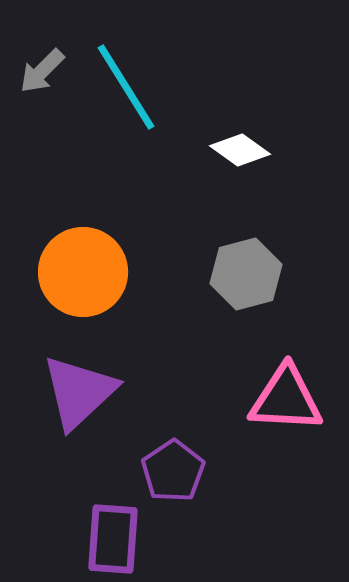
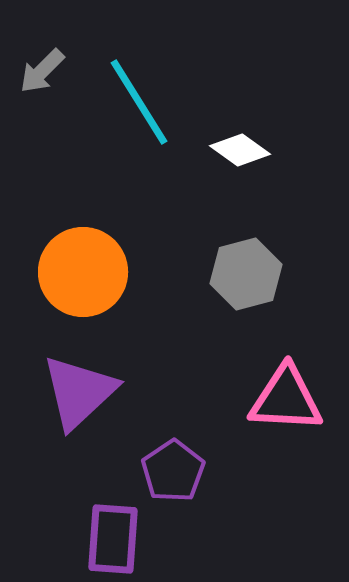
cyan line: moved 13 px right, 15 px down
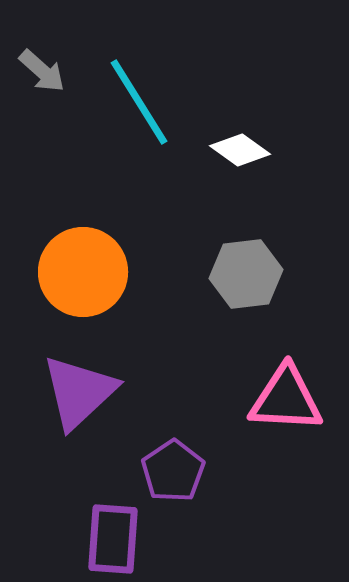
gray arrow: rotated 93 degrees counterclockwise
gray hexagon: rotated 8 degrees clockwise
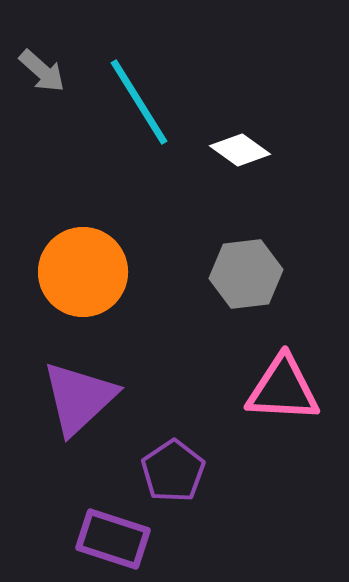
purple triangle: moved 6 px down
pink triangle: moved 3 px left, 10 px up
purple rectangle: rotated 76 degrees counterclockwise
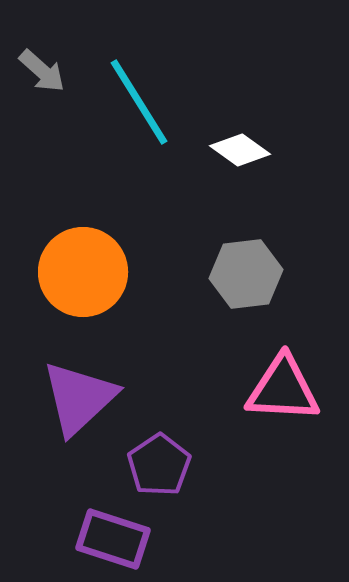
purple pentagon: moved 14 px left, 6 px up
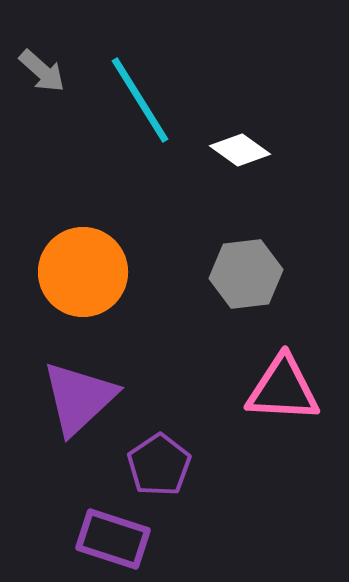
cyan line: moved 1 px right, 2 px up
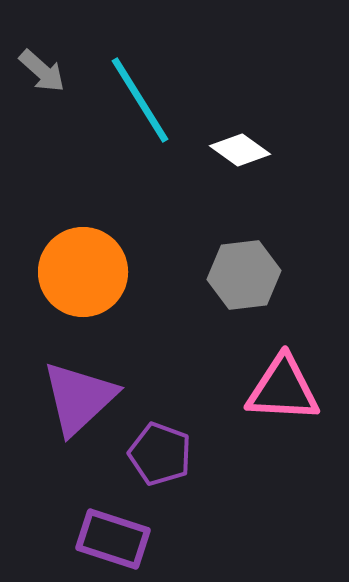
gray hexagon: moved 2 px left, 1 px down
purple pentagon: moved 1 px right, 11 px up; rotated 18 degrees counterclockwise
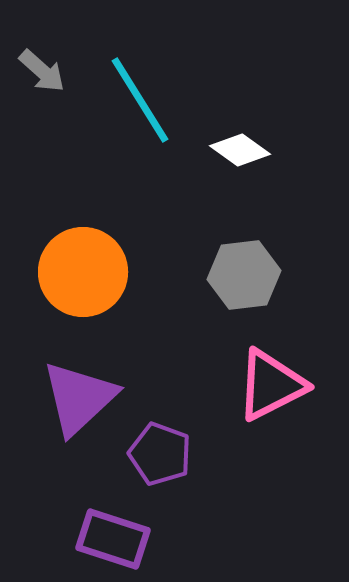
pink triangle: moved 12 px left, 4 px up; rotated 30 degrees counterclockwise
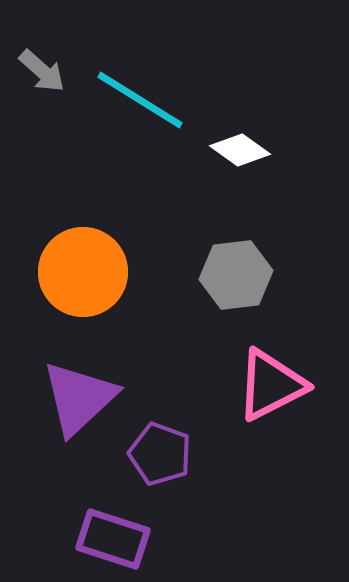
cyan line: rotated 26 degrees counterclockwise
gray hexagon: moved 8 px left
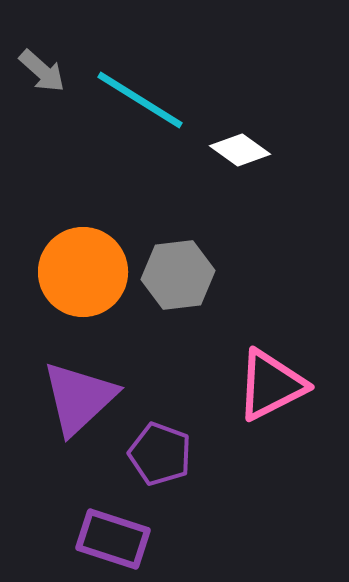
gray hexagon: moved 58 px left
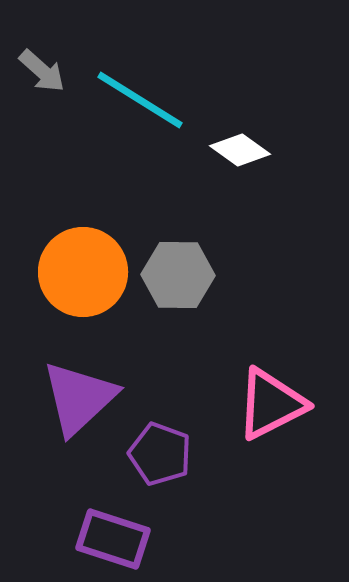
gray hexagon: rotated 8 degrees clockwise
pink triangle: moved 19 px down
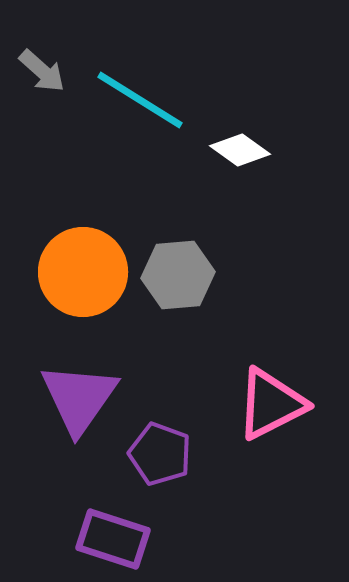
gray hexagon: rotated 6 degrees counterclockwise
purple triangle: rotated 12 degrees counterclockwise
